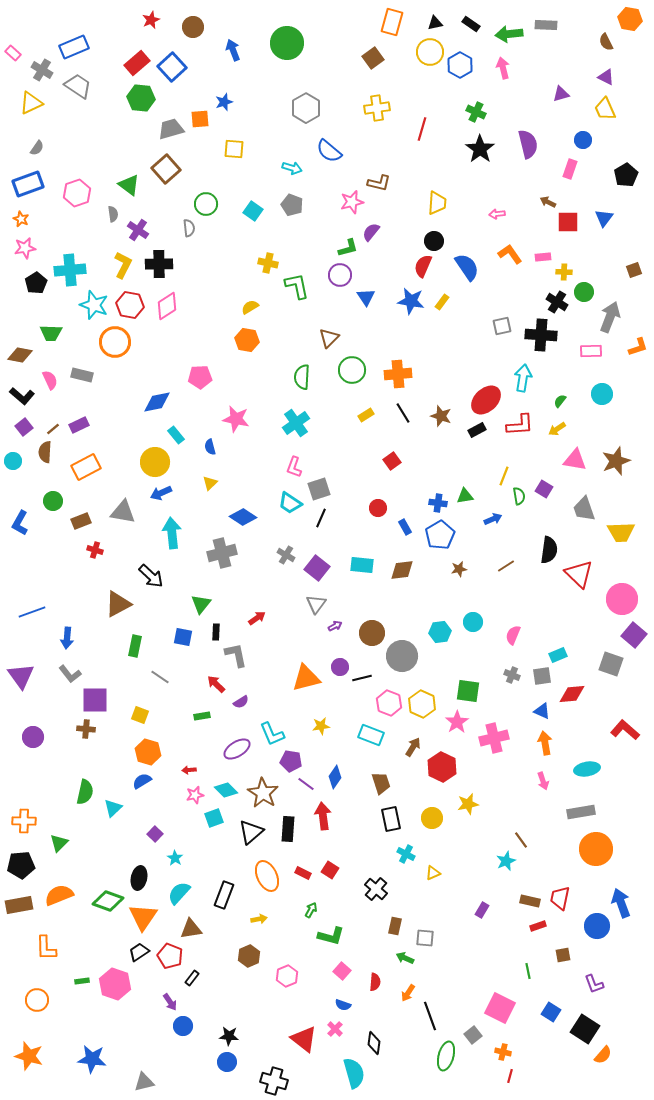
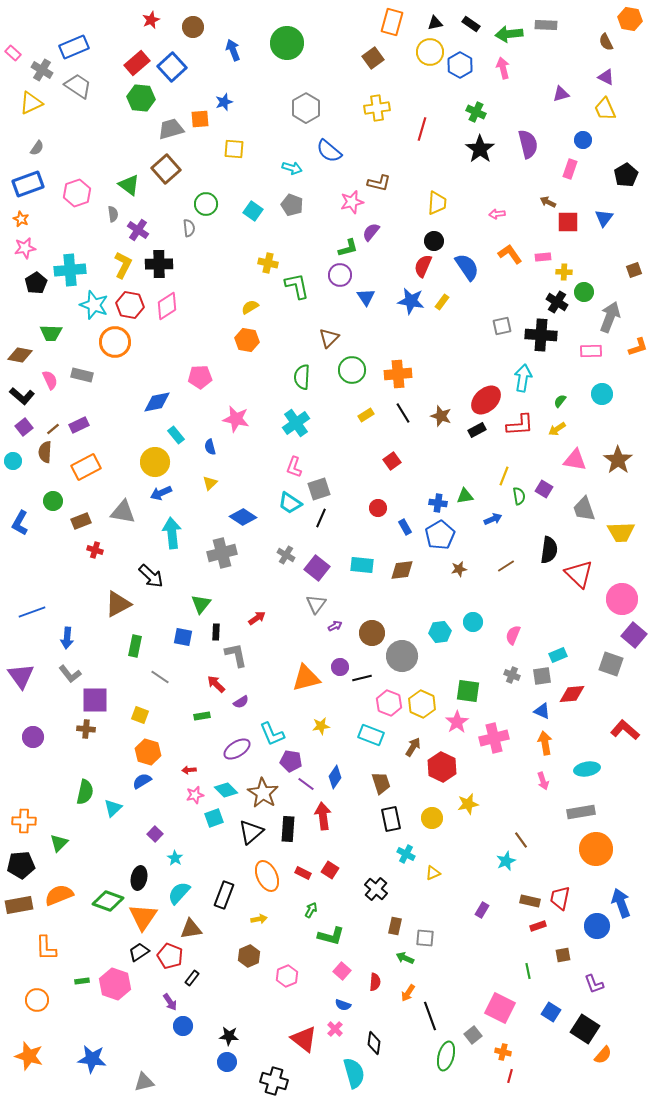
brown star at (616, 461): moved 2 px right, 1 px up; rotated 16 degrees counterclockwise
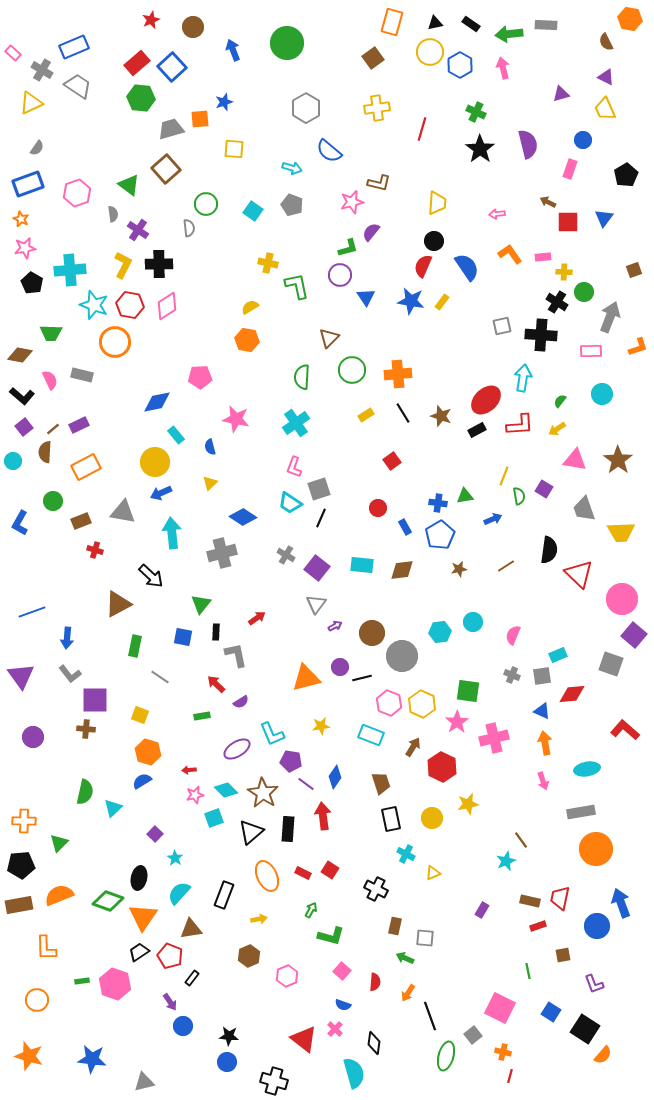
black pentagon at (36, 283): moved 4 px left; rotated 10 degrees counterclockwise
black cross at (376, 889): rotated 15 degrees counterclockwise
